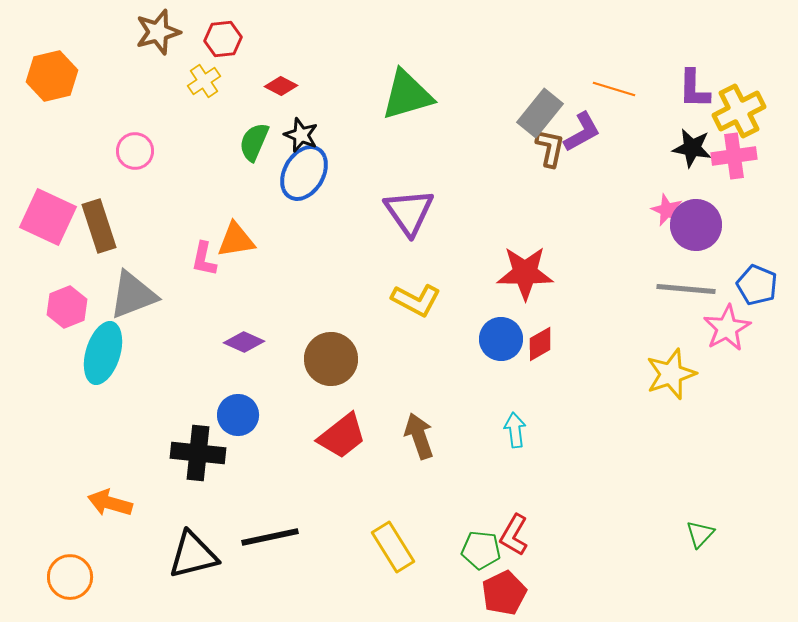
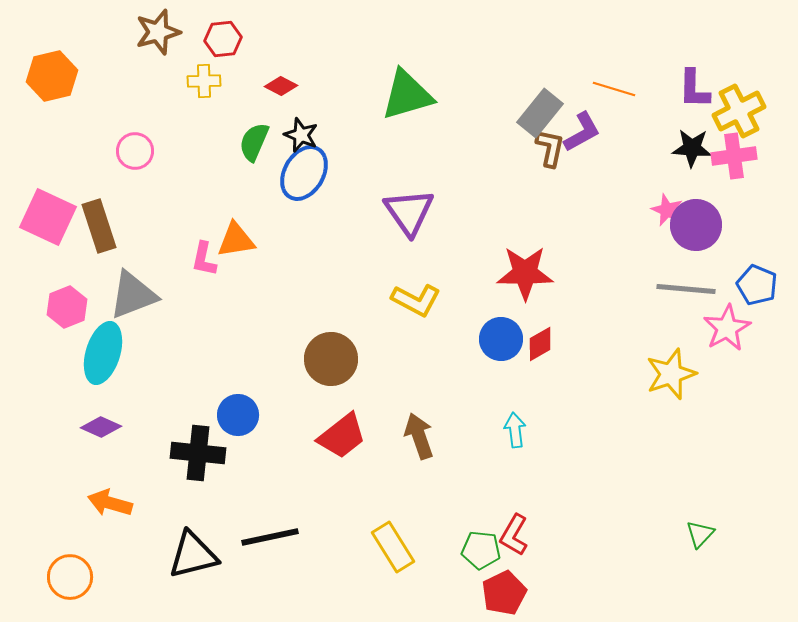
yellow cross at (204, 81): rotated 32 degrees clockwise
black star at (692, 148): rotated 6 degrees counterclockwise
purple diamond at (244, 342): moved 143 px left, 85 px down
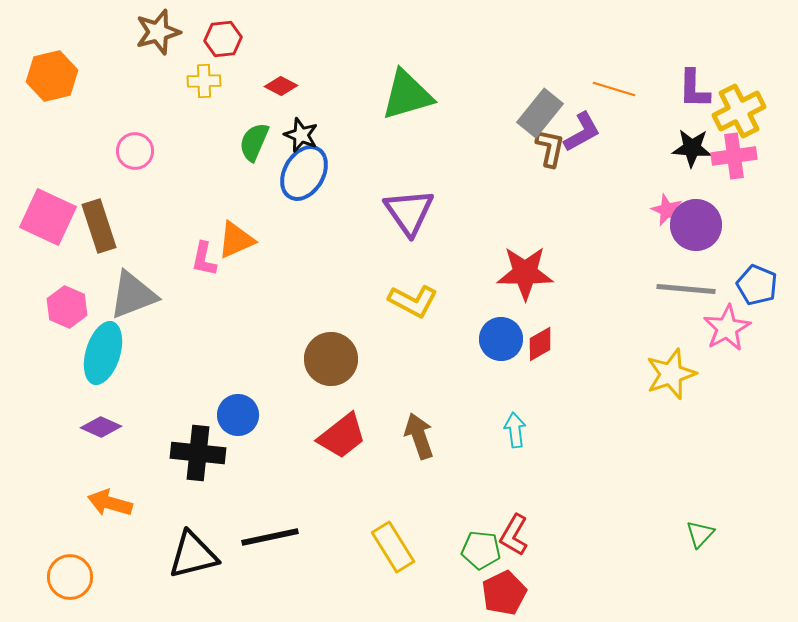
orange triangle at (236, 240): rotated 15 degrees counterclockwise
yellow L-shape at (416, 300): moved 3 px left, 1 px down
pink hexagon at (67, 307): rotated 15 degrees counterclockwise
